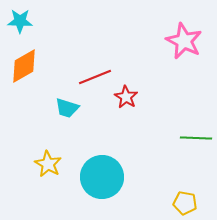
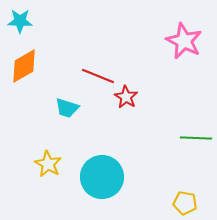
red line: moved 3 px right, 1 px up; rotated 44 degrees clockwise
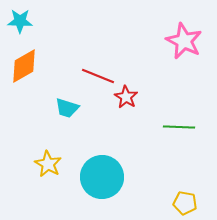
green line: moved 17 px left, 11 px up
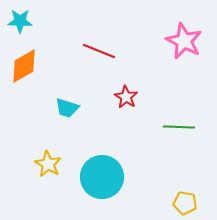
red line: moved 1 px right, 25 px up
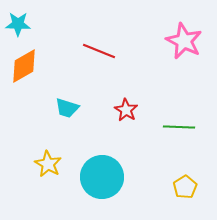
cyan star: moved 2 px left, 3 px down
red star: moved 13 px down
yellow pentagon: moved 16 px up; rotated 30 degrees clockwise
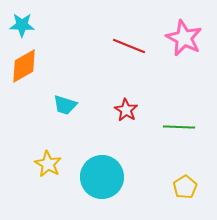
cyan star: moved 4 px right, 1 px down
pink star: moved 3 px up
red line: moved 30 px right, 5 px up
cyan trapezoid: moved 2 px left, 3 px up
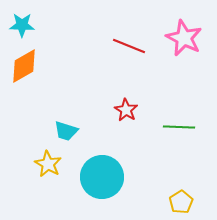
cyan trapezoid: moved 1 px right, 26 px down
yellow pentagon: moved 4 px left, 15 px down
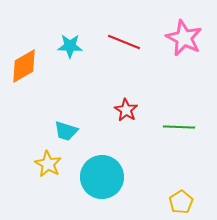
cyan star: moved 48 px right, 21 px down
red line: moved 5 px left, 4 px up
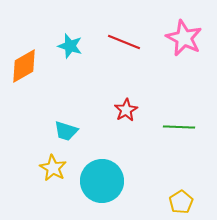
cyan star: rotated 15 degrees clockwise
red star: rotated 10 degrees clockwise
yellow star: moved 5 px right, 4 px down
cyan circle: moved 4 px down
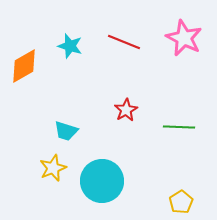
yellow star: rotated 20 degrees clockwise
